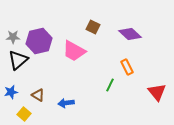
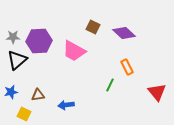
purple diamond: moved 6 px left, 1 px up
purple hexagon: rotated 10 degrees clockwise
black triangle: moved 1 px left
brown triangle: rotated 40 degrees counterclockwise
blue arrow: moved 2 px down
yellow square: rotated 16 degrees counterclockwise
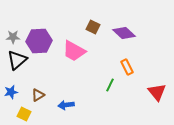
brown triangle: rotated 24 degrees counterclockwise
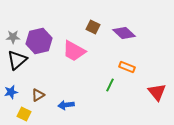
purple hexagon: rotated 10 degrees counterclockwise
orange rectangle: rotated 42 degrees counterclockwise
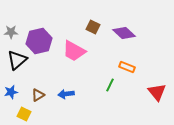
gray star: moved 2 px left, 5 px up
blue arrow: moved 11 px up
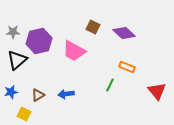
gray star: moved 2 px right
red triangle: moved 1 px up
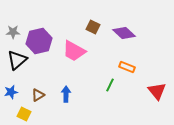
blue arrow: rotated 98 degrees clockwise
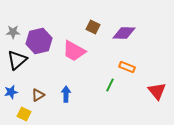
purple diamond: rotated 40 degrees counterclockwise
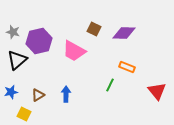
brown square: moved 1 px right, 2 px down
gray star: rotated 16 degrees clockwise
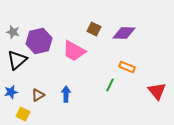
yellow square: moved 1 px left
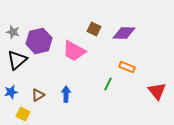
green line: moved 2 px left, 1 px up
